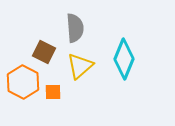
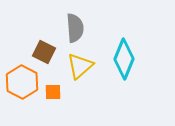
orange hexagon: moved 1 px left
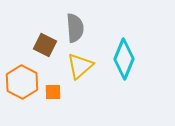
brown square: moved 1 px right, 7 px up
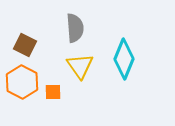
brown square: moved 20 px left
yellow triangle: rotated 24 degrees counterclockwise
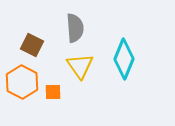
brown square: moved 7 px right
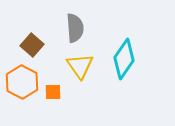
brown square: rotated 15 degrees clockwise
cyan diamond: rotated 12 degrees clockwise
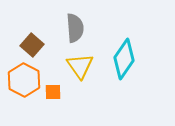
orange hexagon: moved 2 px right, 2 px up
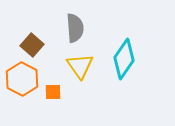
orange hexagon: moved 2 px left, 1 px up
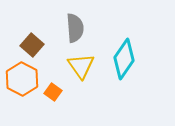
yellow triangle: moved 1 px right
orange square: rotated 36 degrees clockwise
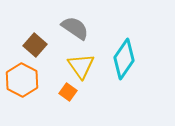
gray semicircle: rotated 52 degrees counterclockwise
brown square: moved 3 px right
orange hexagon: moved 1 px down
orange square: moved 15 px right
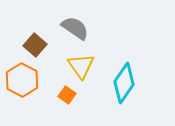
cyan diamond: moved 24 px down
orange square: moved 1 px left, 3 px down
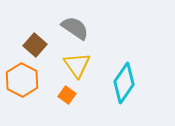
yellow triangle: moved 4 px left, 1 px up
